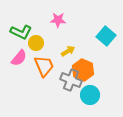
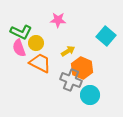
pink semicircle: moved 10 px up; rotated 120 degrees clockwise
orange trapezoid: moved 4 px left, 3 px up; rotated 40 degrees counterclockwise
orange hexagon: moved 1 px left, 2 px up
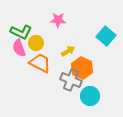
cyan circle: moved 1 px down
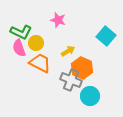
pink star: rotated 14 degrees clockwise
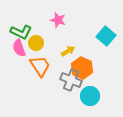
orange trapezoid: moved 3 px down; rotated 30 degrees clockwise
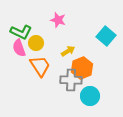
orange hexagon: rotated 15 degrees clockwise
gray cross: rotated 20 degrees counterclockwise
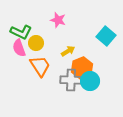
cyan circle: moved 15 px up
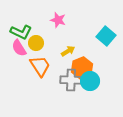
pink semicircle: rotated 12 degrees counterclockwise
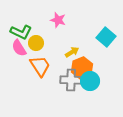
cyan square: moved 1 px down
yellow arrow: moved 4 px right, 1 px down
